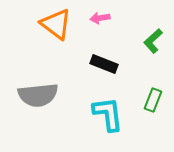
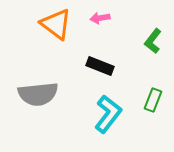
green L-shape: rotated 10 degrees counterclockwise
black rectangle: moved 4 px left, 2 px down
gray semicircle: moved 1 px up
cyan L-shape: rotated 45 degrees clockwise
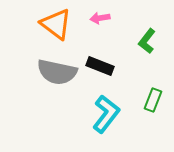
green L-shape: moved 6 px left
gray semicircle: moved 19 px right, 22 px up; rotated 18 degrees clockwise
cyan L-shape: moved 2 px left
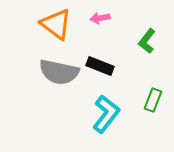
gray semicircle: moved 2 px right
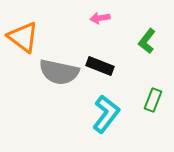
orange triangle: moved 33 px left, 13 px down
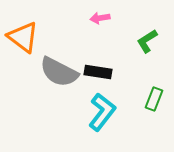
green L-shape: rotated 20 degrees clockwise
black rectangle: moved 2 px left, 6 px down; rotated 12 degrees counterclockwise
gray semicircle: rotated 15 degrees clockwise
green rectangle: moved 1 px right, 1 px up
cyan L-shape: moved 4 px left, 2 px up
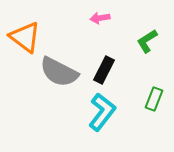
orange triangle: moved 2 px right
black rectangle: moved 6 px right, 2 px up; rotated 72 degrees counterclockwise
